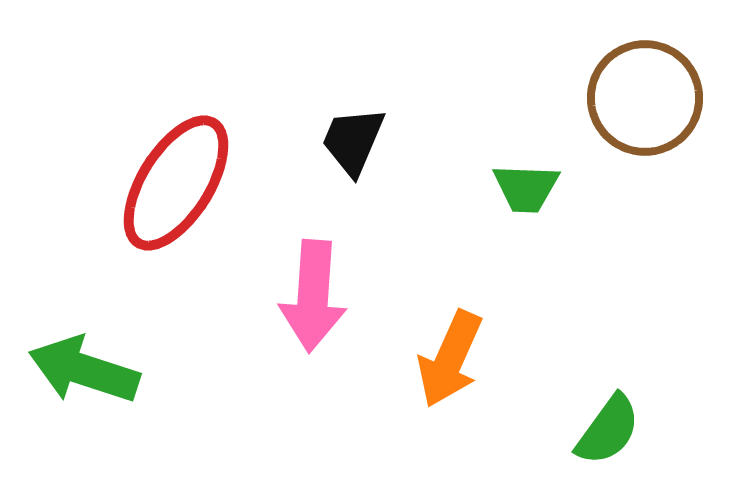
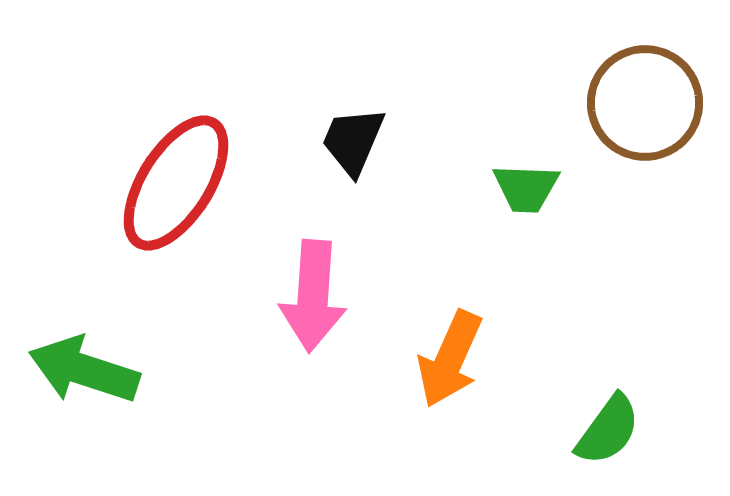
brown circle: moved 5 px down
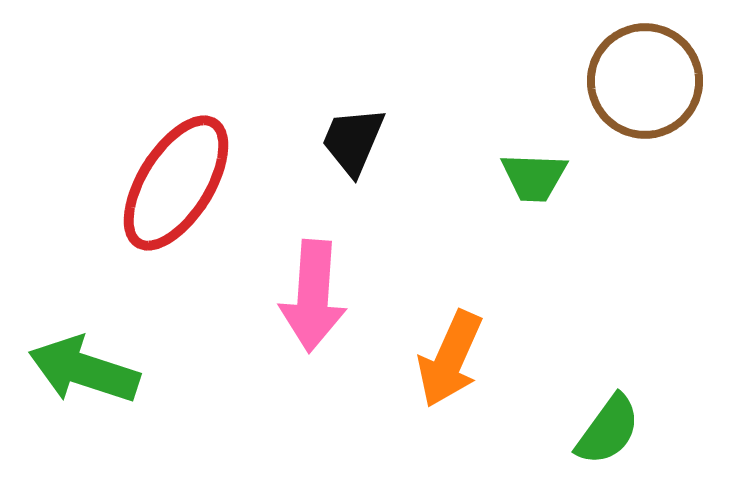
brown circle: moved 22 px up
green trapezoid: moved 8 px right, 11 px up
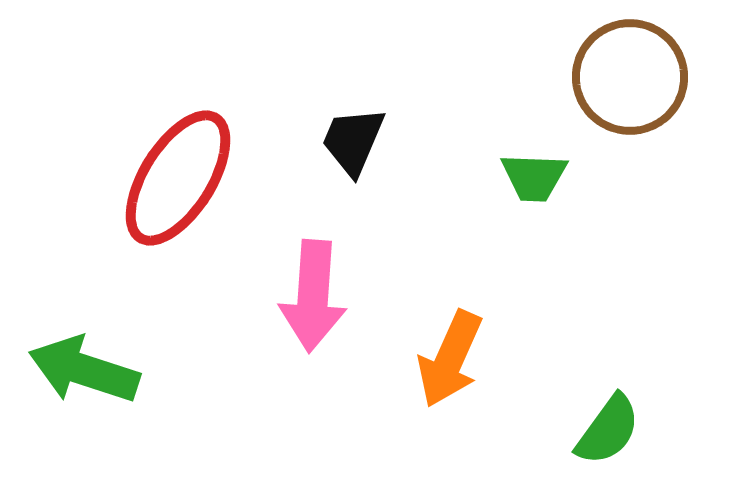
brown circle: moved 15 px left, 4 px up
red ellipse: moved 2 px right, 5 px up
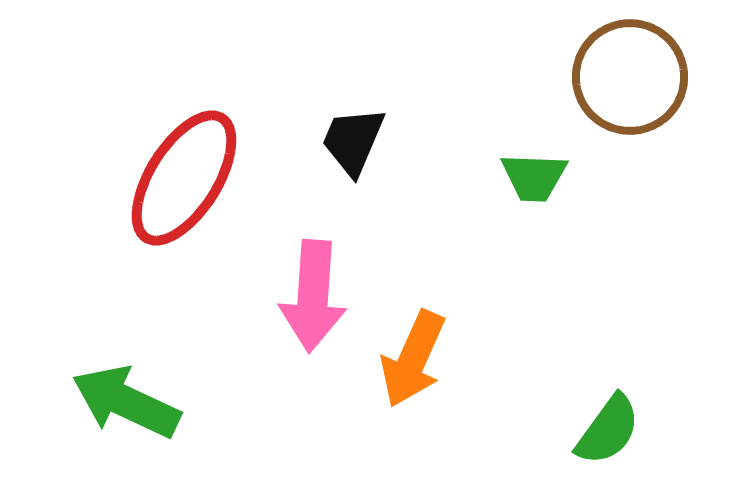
red ellipse: moved 6 px right
orange arrow: moved 37 px left
green arrow: moved 42 px right, 32 px down; rotated 7 degrees clockwise
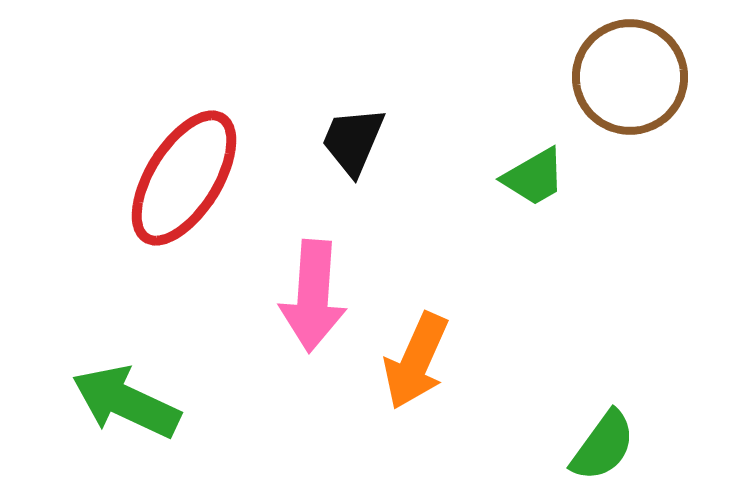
green trapezoid: rotated 32 degrees counterclockwise
orange arrow: moved 3 px right, 2 px down
green semicircle: moved 5 px left, 16 px down
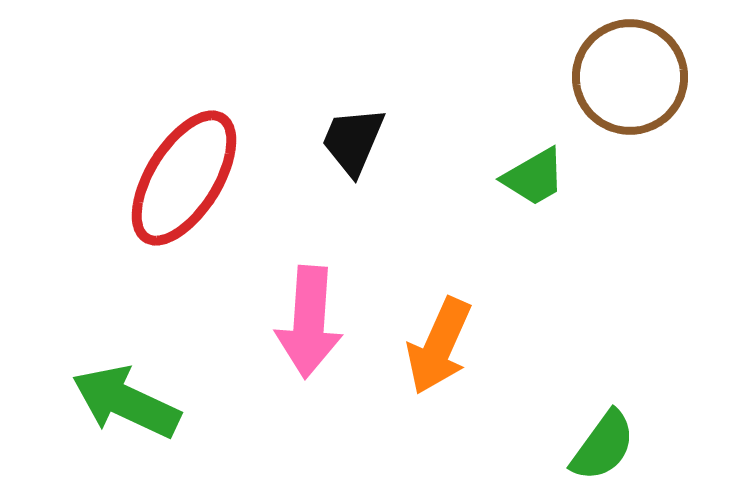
pink arrow: moved 4 px left, 26 px down
orange arrow: moved 23 px right, 15 px up
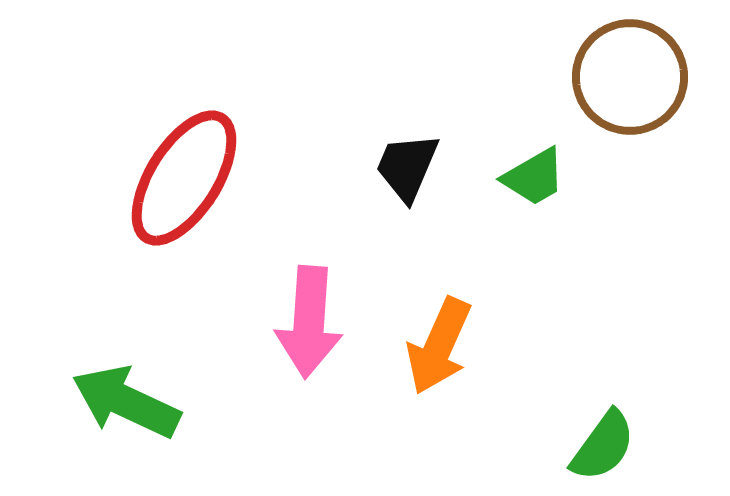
black trapezoid: moved 54 px right, 26 px down
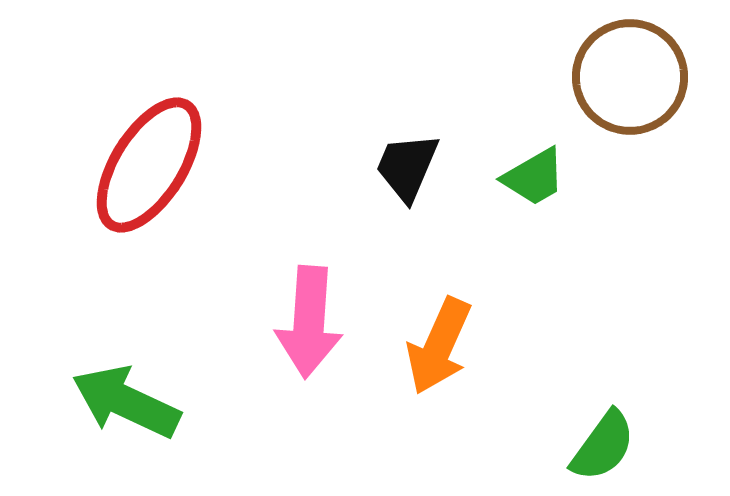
red ellipse: moved 35 px left, 13 px up
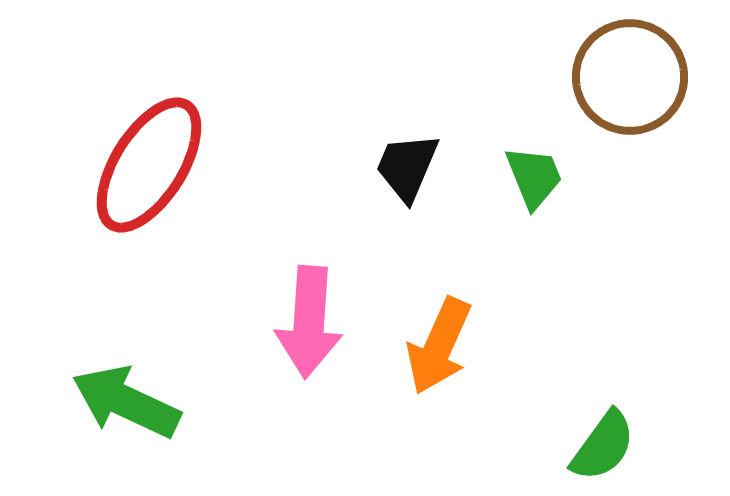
green trapezoid: rotated 82 degrees counterclockwise
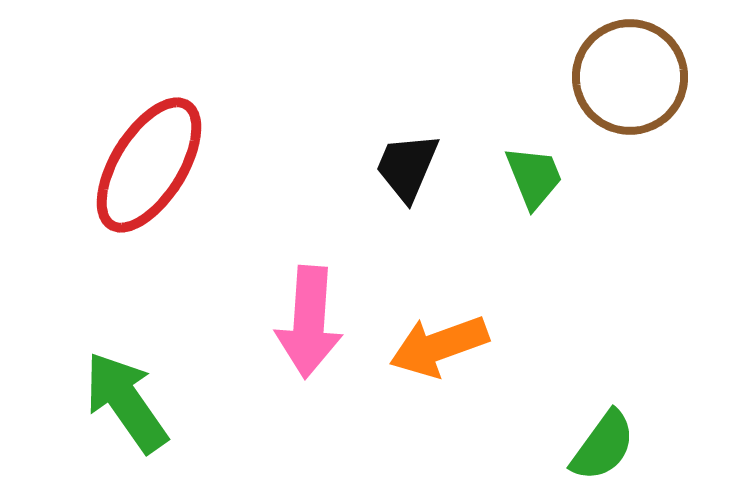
orange arrow: rotated 46 degrees clockwise
green arrow: rotated 30 degrees clockwise
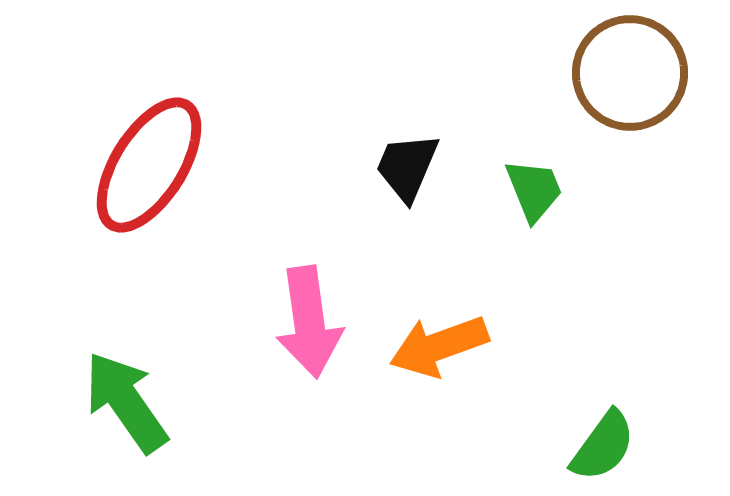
brown circle: moved 4 px up
green trapezoid: moved 13 px down
pink arrow: rotated 12 degrees counterclockwise
